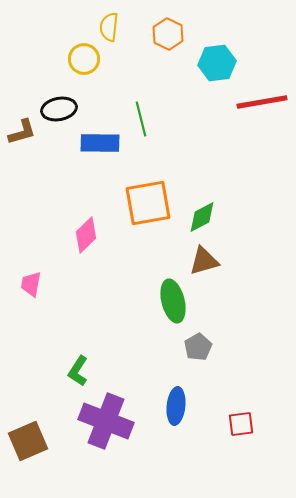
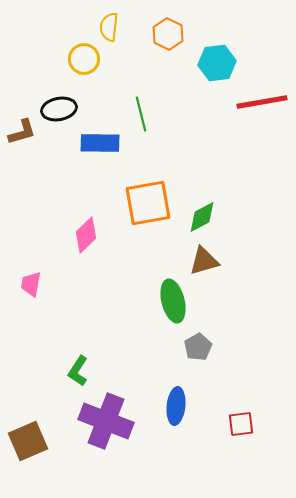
green line: moved 5 px up
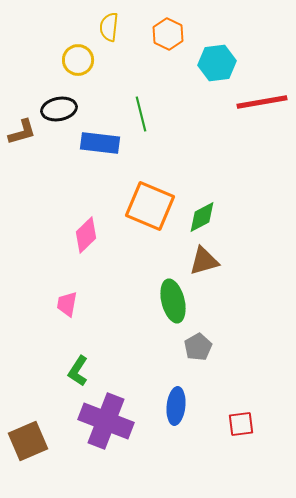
yellow circle: moved 6 px left, 1 px down
blue rectangle: rotated 6 degrees clockwise
orange square: moved 2 px right, 3 px down; rotated 33 degrees clockwise
pink trapezoid: moved 36 px right, 20 px down
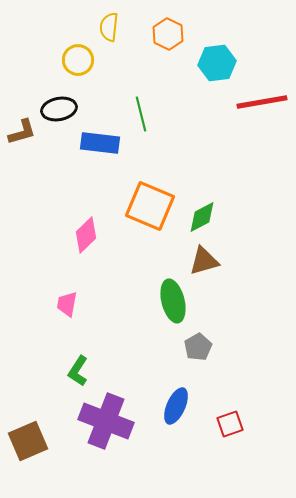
blue ellipse: rotated 18 degrees clockwise
red square: moved 11 px left; rotated 12 degrees counterclockwise
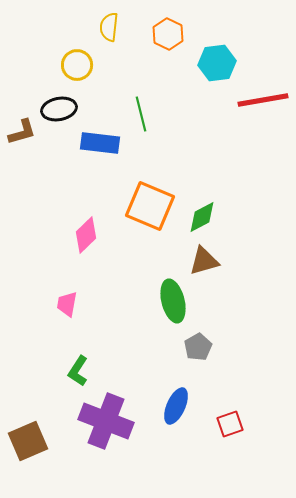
yellow circle: moved 1 px left, 5 px down
red line: moved 1 px right, 2 px up
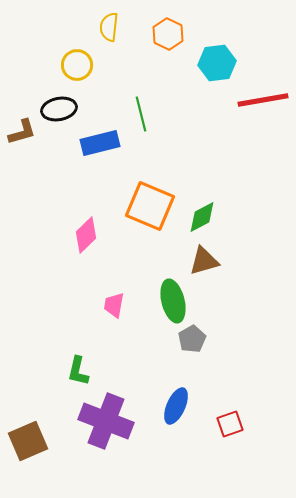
blue rectangle: rotated 21 degrees counterclockwise
pink trapezoid: moved 47 px right, 1 px down
gray pentagon: moved 6 px left, 8 px up
green L-shape: rotated 20 degrees counterclockwise
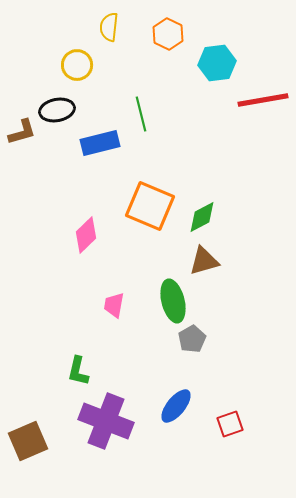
black ellipse: moved 2 px left, 1 px down
blue ellipse: rotated 15 degrees clockwise
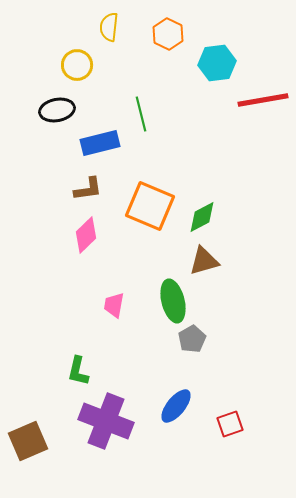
brown L-shape: moved 66 px right, 57 px down; rotated 8 degrees clockwise
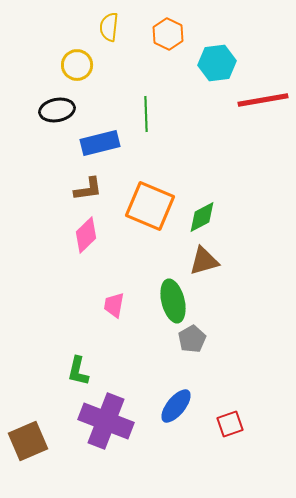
green line: moved 5 px right; rotated 12 degrees clockwise
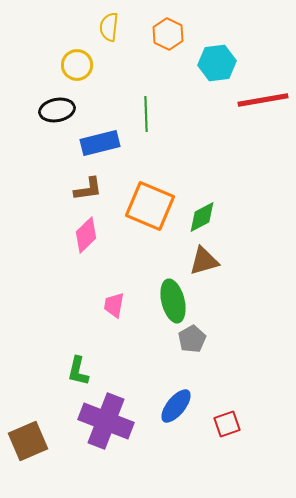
red square: moved 3 px left
